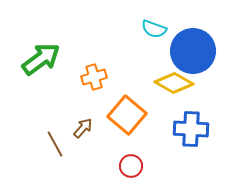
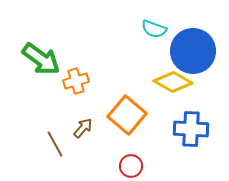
green arrow: rotated 72 degrees clockwise
orange cross: moved 18 px left, 4 px down
yellow diamond: moved 1 px left, 1 px up
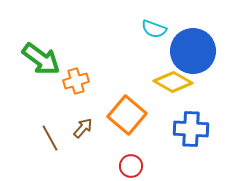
brown line: moved 5 px left, 6 px up
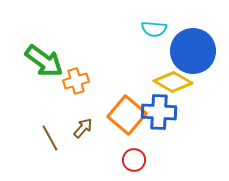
cyan semicircle: rotated 15 degrees counterclockwise
green arrow: moved 3 px right, 2 px down
blue cross: moved 32 px left, 17 px up
red circle: moved 3 px right, 6 px up
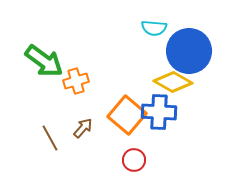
cyan semicircle: moved 1 px up
blue circle: moved 4 px left
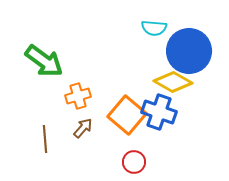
orange cross: moved 2 px right, 15 px down
blue cross: rotated 16 degrees clockwise
brown line: moved 5 px left, 1 px down; rotated 24 degrees clockwise
red circle: moved 2 px down
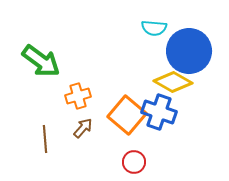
green arrow: moved 3 px left
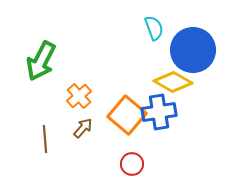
cyan semicircle: rotated 115 degrees counterclockwise
blue circle: moved 4 px right, 1 px up
green arrow: rotated 81 degrees clockwise
orange cross: moved 1 px right; rotated 25 degrees counterclockwise
blue cross: rotated 28 degrees counterclockwise
red circle: moved 2 px left, 2 px down
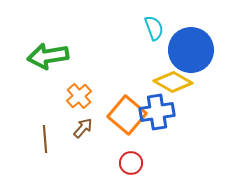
blue circle: moved 2 px left
green arrow: moved 7 px right, 5 px up; rotated 54 degrees clockwise
blue cross: moved 2 px left
red circle: moved 1 px left, 1 px up
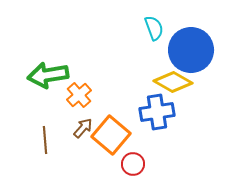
green arrow: moved 19 px down
orange cross: moved 1 px up
orange square: moved 16 px left, 20 px down
brown line: moved 1 px down
red circle: moved 2 px right, 1 px down
